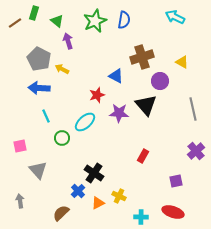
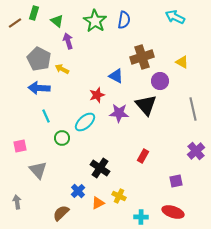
green star: rotated 15 degrees counterclockwise
black cross: moved 6 px right, 5 px up
gray arrow: moved 3 px left, 1 px down
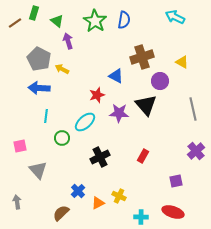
cyan line: rotated 32 degrees clockwise
black cross: moved 11 px up; rotated 30 degrees clockwise
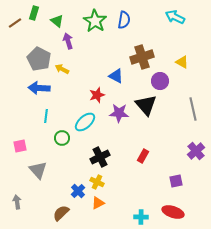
yellow cross: moved 22 px left, 14 px up
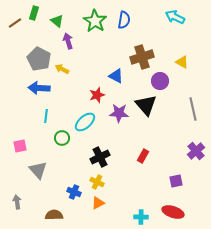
blue cross: moved 4 px left, 1 px down; rotated 24 degrees counterclockwise
brown semicircle: moved 7 px left, 2 px down; rotated 42 degrees clockwise
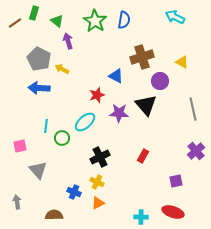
cyan line: moved 10 px down
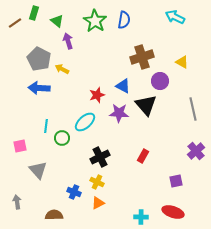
blue triangle: moved 7 px right, 10 px down
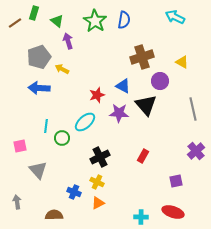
gray pentagon: moved 2 px up; rotated 25 degrees clockwise
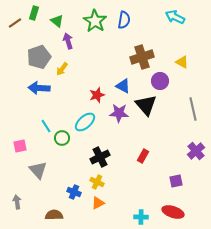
yellow arrow: rotated 80 degrees counterclockwise
cyan line: rotated 40 degrees counterclockwise
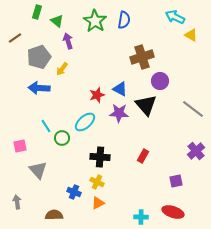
green rectangle: moved 3 px right, 1 px up
brown line: moved 15 px down
yellow triangle: moved 9 px right, 27 px up
blue triangle: moved 3 px left, 3 px down
gray line: rotated 40 degrees counterclockwise
black cross: rotated 30 degrees clockwise
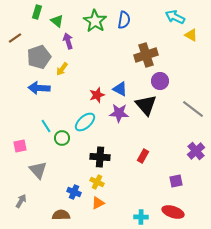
brown cross: moved 4 px right, 2 px up
gray arrow: moved 4 px right, 1 px up; rotated 40 degrees clockwise
brown semicircle: moved 7 px right
